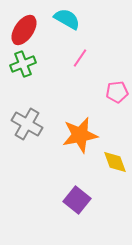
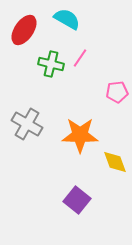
green cross: moved 28 px right; rotated 35 degrees clockwise
orange star: rotated 12 degrees clockwise
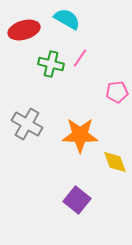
red ellipse: rotated 40 degrees clockwise
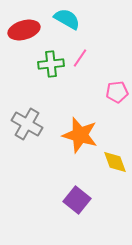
green cross: rotated 20 degrees counterclockwise
orange star: rotated 15 degrees clockwise
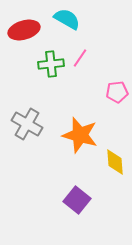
yellow diamond: rotated 16 degrees clockwise
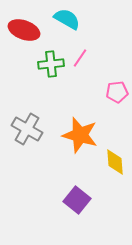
red ellipse: rotated 36 degrees clockwise
gray cross: moved 5 px down
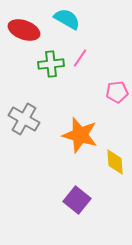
gray cross: moved 3 px left, 10 px up
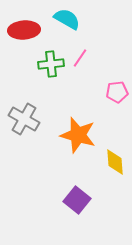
red ellipse: rotated 24 degrees counterclockwise
orange star: moved 2 px left
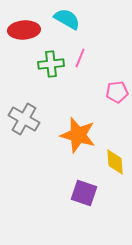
pink line: rotated 12 degrees counterclockwise
purple square: moved 7 px right, 7 px up; rotated 20 degrees counterclockwise
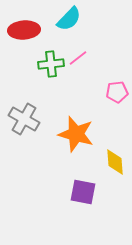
cyan semicircle: moved 2 px right; rotated 104 degrees clockwise
pink line: moved 2 px left; rotated 30 degrees clockwise
orange star: moved 2 px left, 1 px up
purple square: moved 1 px left, 1 px up; rotated 8 degrees counterclockwise
